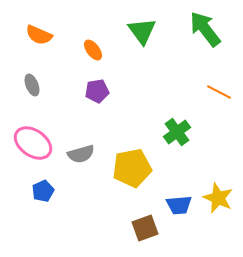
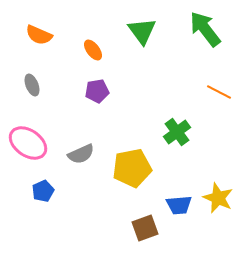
pink ellipse: moved 5 px left
gray semicircle: rotated 8 degrees counterclockwise
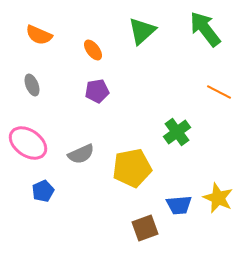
green triangle: rotated 24 degrees clockwise
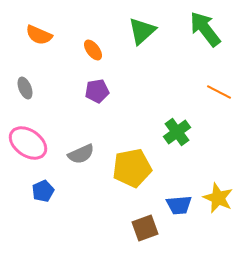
gray ellipse: moved 7 px left, 3 px down
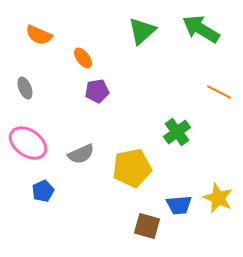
green arrow: moved 4 px left; rotated 21 degrees counterclockwise
orange ellipse: moved 10 px left, 8 px down
brown square: moved 2 px right, 2 px up; rotated 36 degrees clockwise
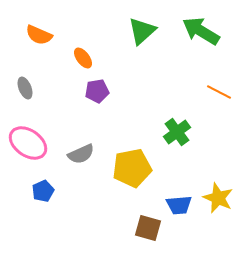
green arrow: moved 2 px down
brown square: moved 1 px right, 2 px down
